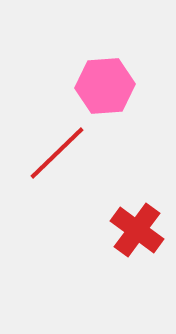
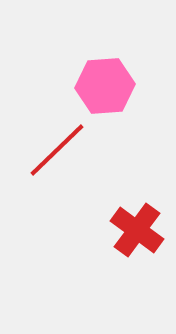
red line: moved 3 px up
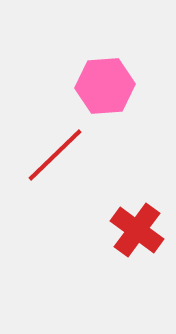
red line: moved 2 px left, 5 px down
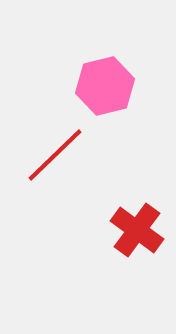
pink hexagon: rotated 10 degrees counterclockwise
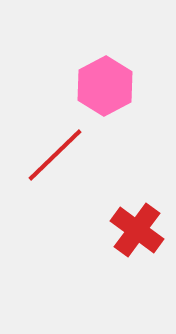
pink hexagon: rotated 14 degrees counterclockwise
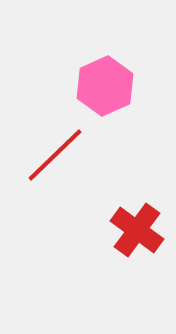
pink hexagon: rotated 4 degrees clockwise
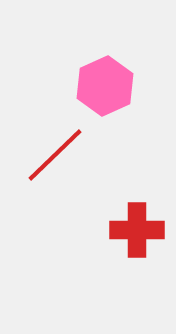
red cross: rotated 36 degrees counterclockwise
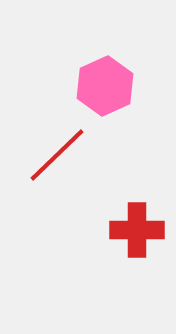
red line: moved 2 px right
